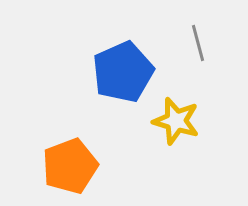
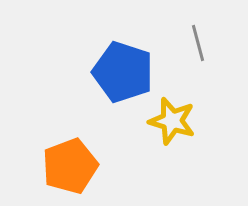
blue pentagon: rotated 30 degrees counterclockwise
yellow star: moved 4 px left
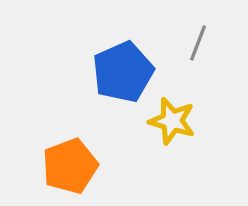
gray line: rotated 36 degrees clockwise
blue pentagon: rotated 30 degrees clockwise
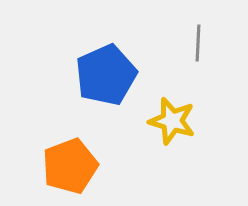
gray line: rotated 18 degrees counterclockwise
blue pentagon: moved 17 px left, 3 px down
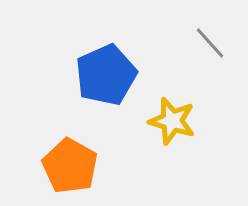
gray line: moved 12 px right; rotated 45 degrees counterclockwise
orange pentagon: rotated 22 degrees counterclockwise
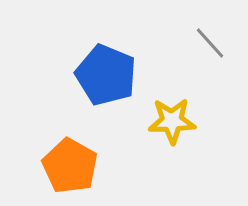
blue pentagon: rotated 26 degrees counterclockwise
yellow star: rotated 18 degrees counterclockwise
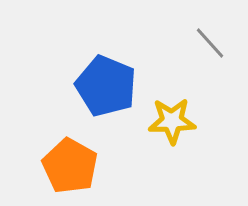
blue pentagon: moved 11 px down
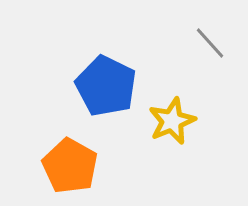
blue pentagon: rotated 4 degrees clockwise
yellow star: rotated 21 degrees counterclockwise
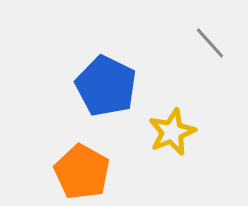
yellow star: moved 11 px down
orange pentagon: moved 12 px right, 6 px down
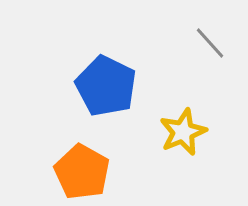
yellow star: moved 11 px right
